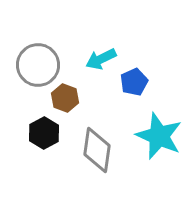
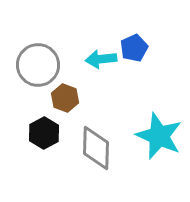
cyan arrow: rotated 20 degrees clockwise
blue pentagon: moved 34 px up
gray diamond: moved 1 px left, 2 px up; rotated 6 degrees counterclockwise
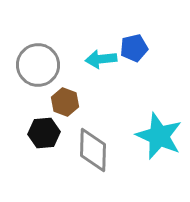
blue pentagon: rotated 12 degrees clockwise
brown hexagon: moved 4 px down
black hexagon: rotated 24 degrees clockwise
gray diamond: moved 3 px left, 2 px down
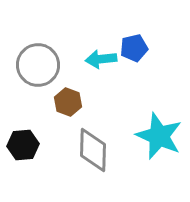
brown hexagon: moved 3 px right
black hexagon: moved 21 px left, 12 px down
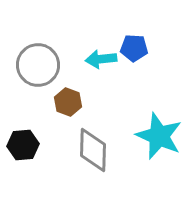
blue pentagon: rotated 16 degrees clockwise
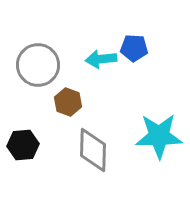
cyan star: rotated 24 degrees counterclockwise
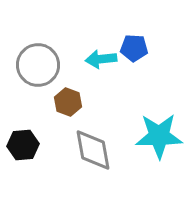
gray diamond: rotated 12 degrees counterclockwise
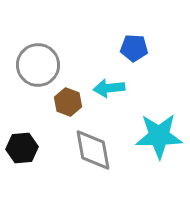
cyan arrow: moved 8 px right, 29 px down
black hexagon: moved 1 px left, 3 px down
